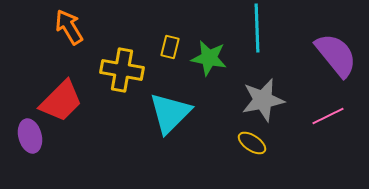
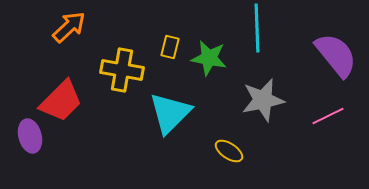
orange arrow: rotated 78 degrees clockwise
yellow ellipse: moved 23 px left, 8 px down
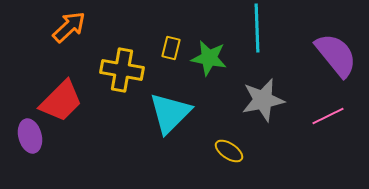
yellow rectangle: moved 1 px right, 1 px down
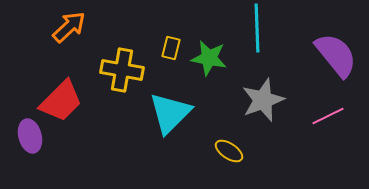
gray star: rotated 9 degrees counterclockwise
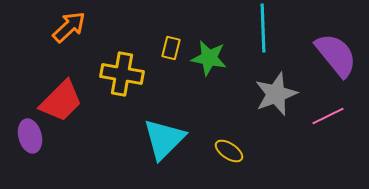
cyan line: moved 6 px right
yellow cross: moved 4 px down
gray star: moved 13 px right, 6 px up
cyan triangle: moved 6 px left, 26 px down
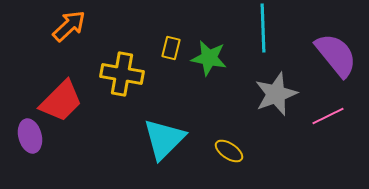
orange arrow: moved 1 px up
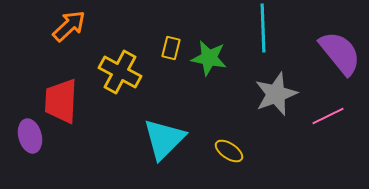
purple semicircle: moved 4 px right, 2 px up
yellow cross: moved 2 px left, 2 px up; rotated 18 degrees clockwise
red trapezoid: rotated 138 degrees clockwise
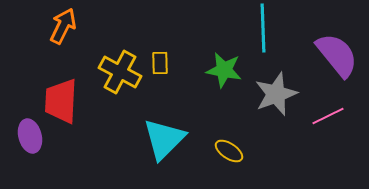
orange arrow: moved 6 px left; rotated 21 degrees counterclockwise
yellow rectangle: moved 11 px left, 15 px down; rotated 15 degrees counterclockwise
purple semicircle: moved 3 px left, 2 px down
green star: moved 15 px right, 12 px down
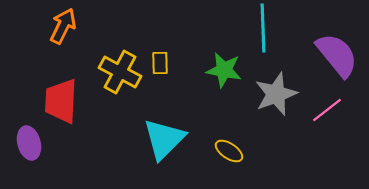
pink line: moved 1 px left, 6 px up; rotated 12 degrees counterclockwise
purple ellipse: moved 1 px left, 7 px down
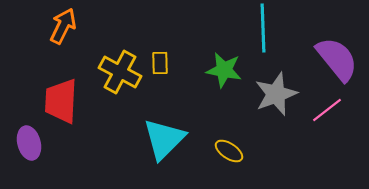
purple semicircle: moved 4 px down
